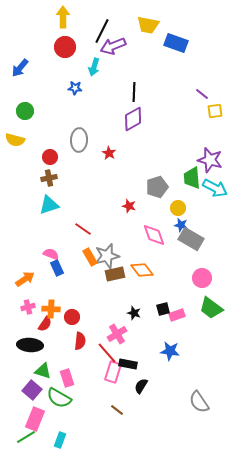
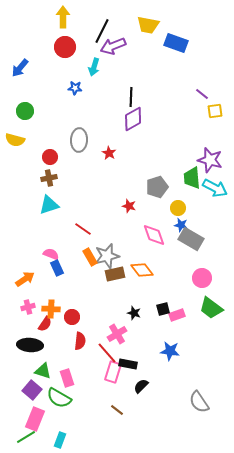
black line at (134, 92): moved 3 px left, 5 px down
black semicircle at (141, 386): rotated 14 degrees clockwise
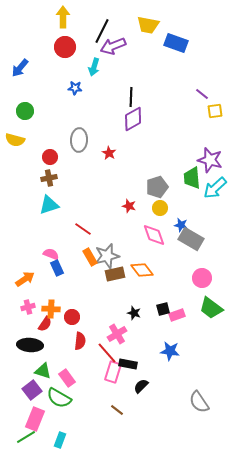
cyan arrow at (215, 188): rotated 110 degrees clockwise
yellow circle at (178, 208): moved 18 px left
pink rectangle at (67, 378): rotated 18 degrees counterclockwise
purple square at (32, 390): rotated 12 degrees clockwise
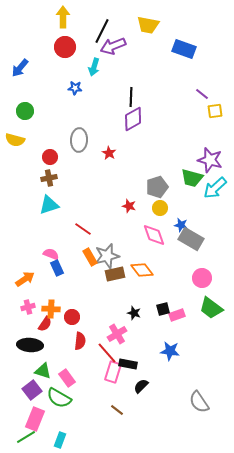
blue rectangle at (176, 43): moved 8 px right, 6 px down
green trapezoid at (192, 178): rotated 70 degrees counterclockwise
